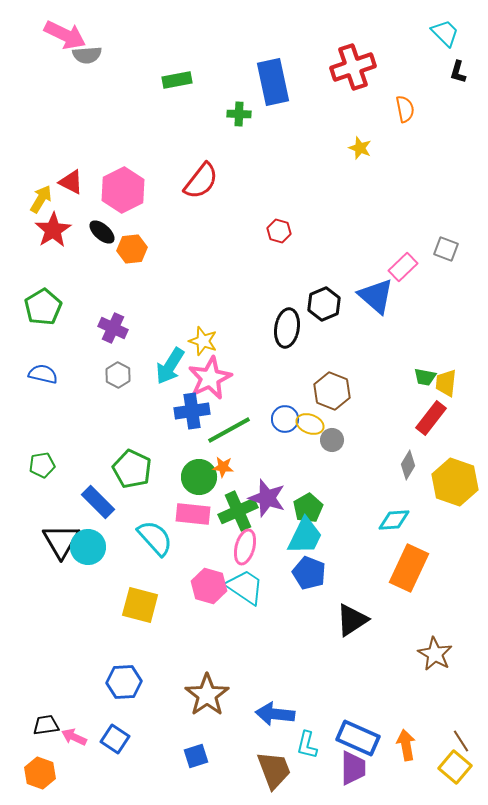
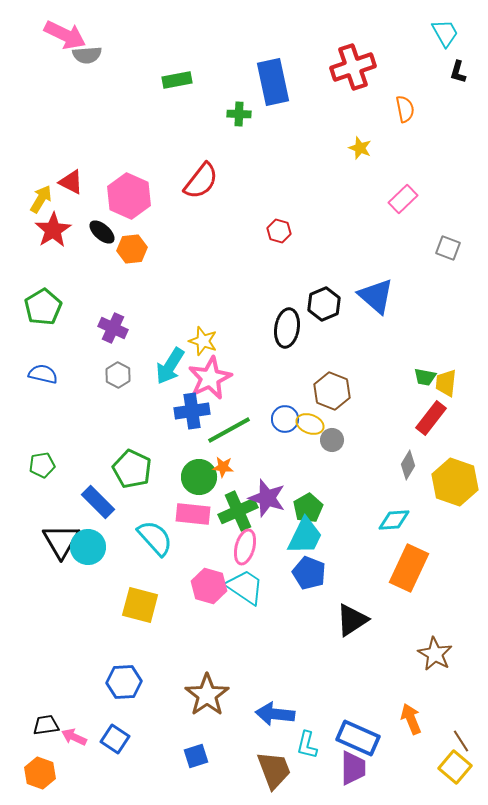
cyan trapezoid at (445, 33): rotated 16 degrees clockwise
pink hexagon at (123, 190): moved 6 px right, 6 px down; rotated 9 degrees counterclockwise
gray square at (446, 249): moved 2 px right, 1 px up
pink rectangle at (403, 267): moved 68 px up
orange arrow at (406, 745): moved 5 px right, 26 px up; rotated 12 degrees counterclockwise
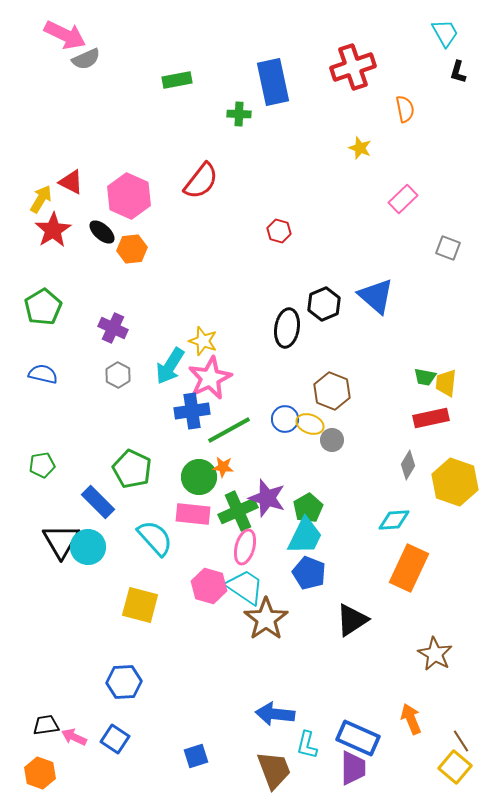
gray semicircle at (87, 55): moved 1 px left, 4 px down; rotated 20 degrees counterclockwise
red rectangle at (431, 418): rotated 40 degrees clockwise
brown star at (207, 695): moved 59 px right, 76 px up
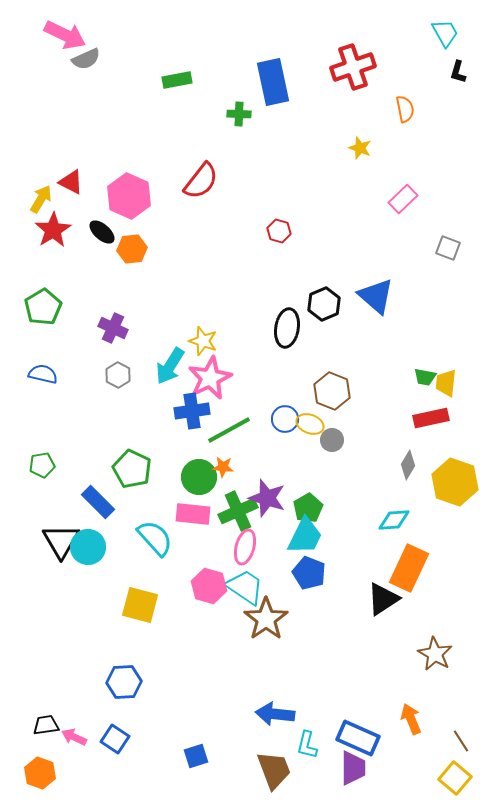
black triangle at (352, 620): moved 31 px right, 21 px up
yellow square at (455, 767): moved 11 px down
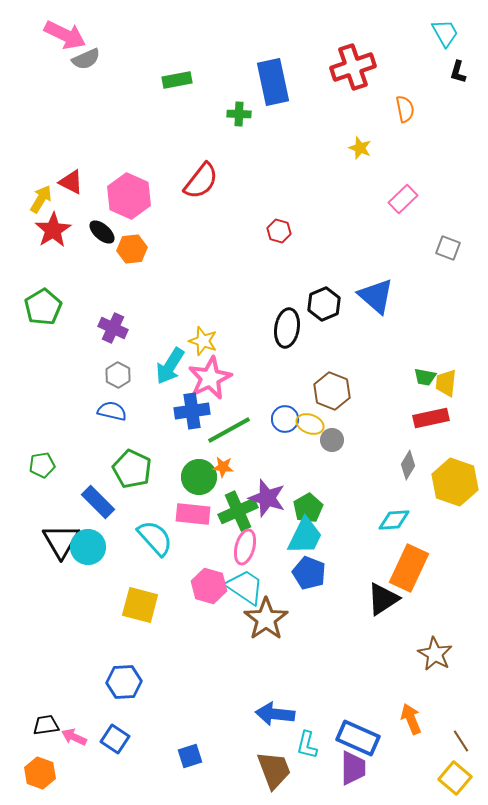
blue semicircle at (43, 374): moved 69 px right, 37 px down
blue square at (196, 756): moved 6 px left
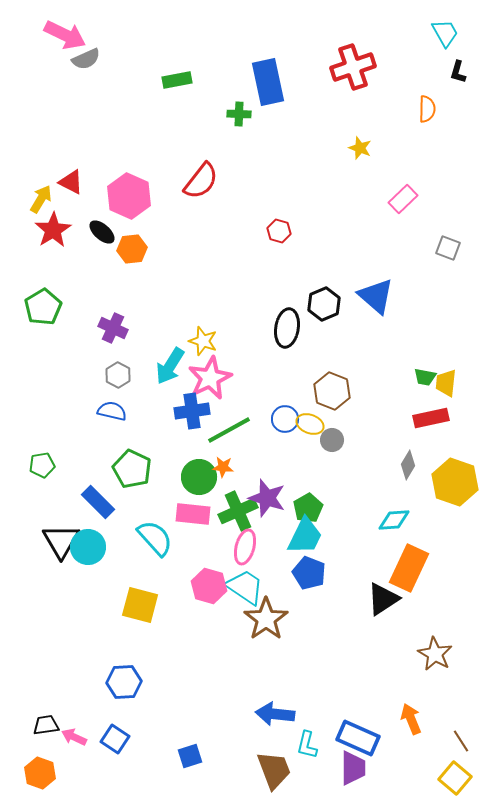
blue rectangle at (273, 82): moved 5 px left
orange semicircle at (405, 109): moved 22 px right; rotated 12 degrees clockwise
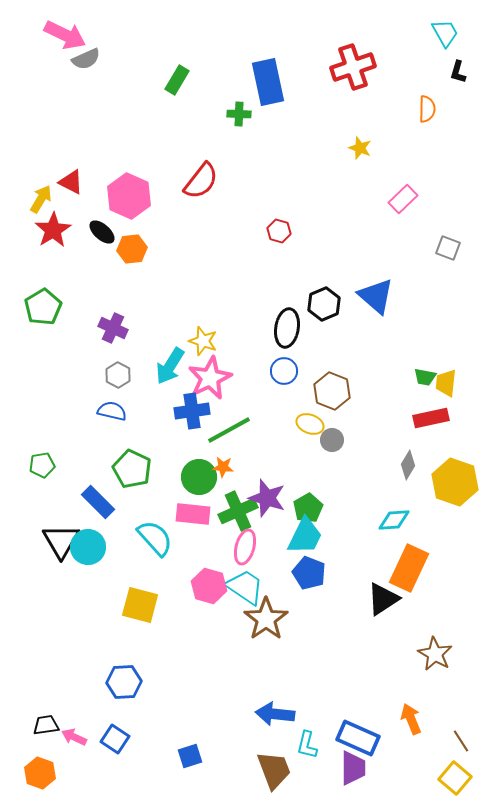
green rectangle at (177, 80): rotated 48 degrees counterclockwise
blue circle at (285, 419): moved 1 px left, 48 px up
